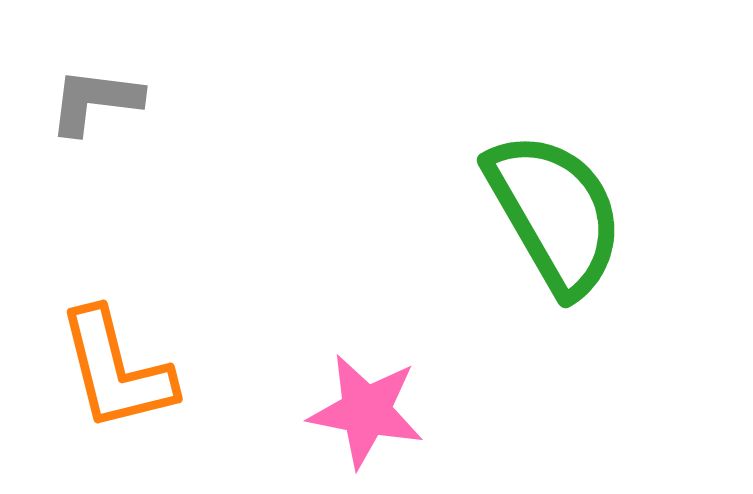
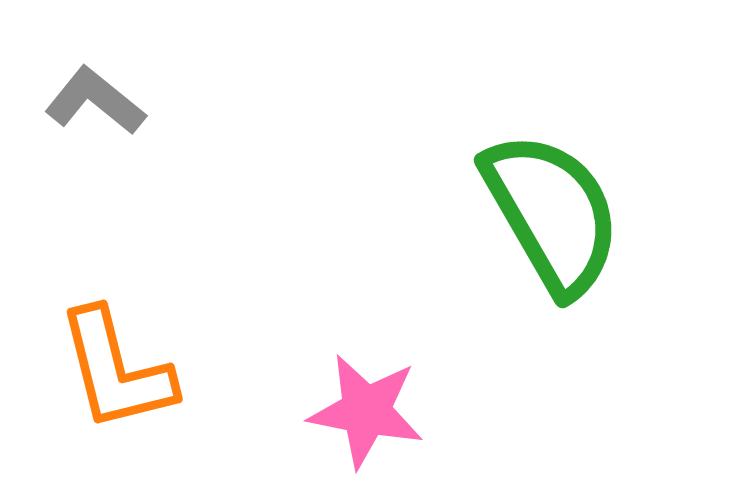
gray L-shape: rotated 32 degrees clockwise
green semicircle: moved 3 px left
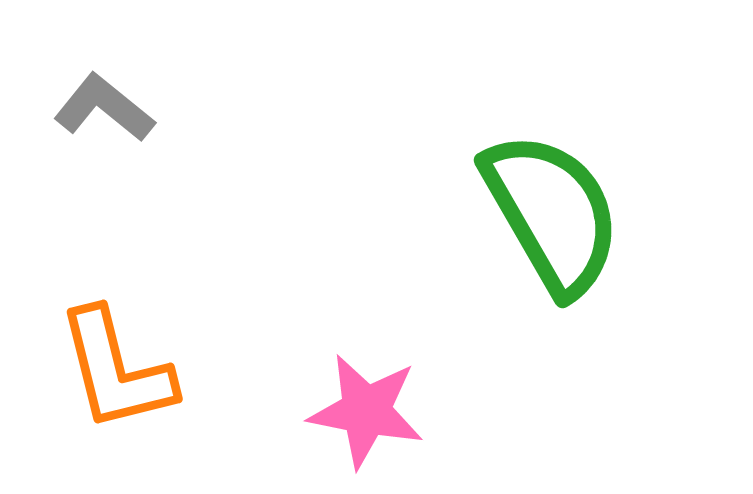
gray L-shape: moved 9 px right, 7 px down
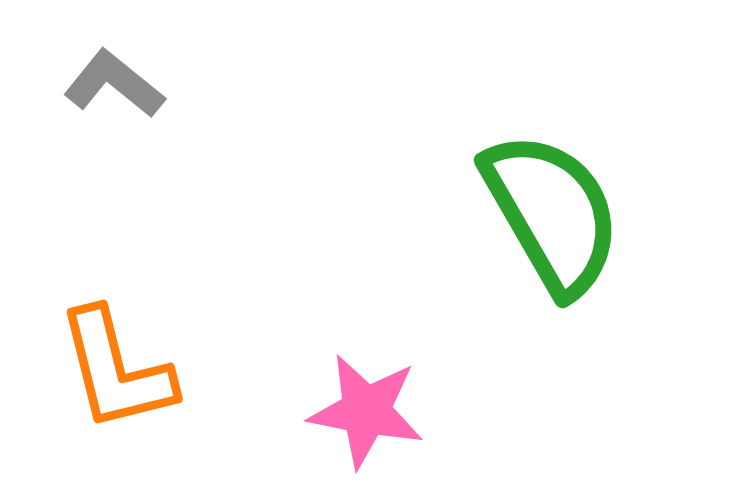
gray L-shape: moved 10 px right, 24 px up
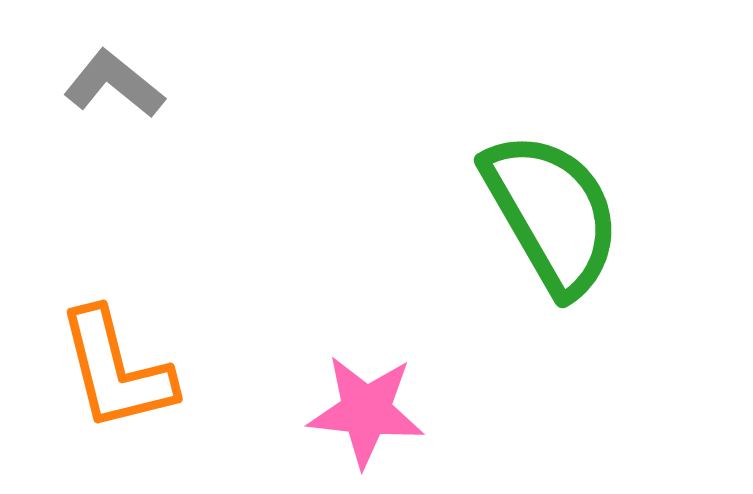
pink star: rotated 5 degrees counterclockwise
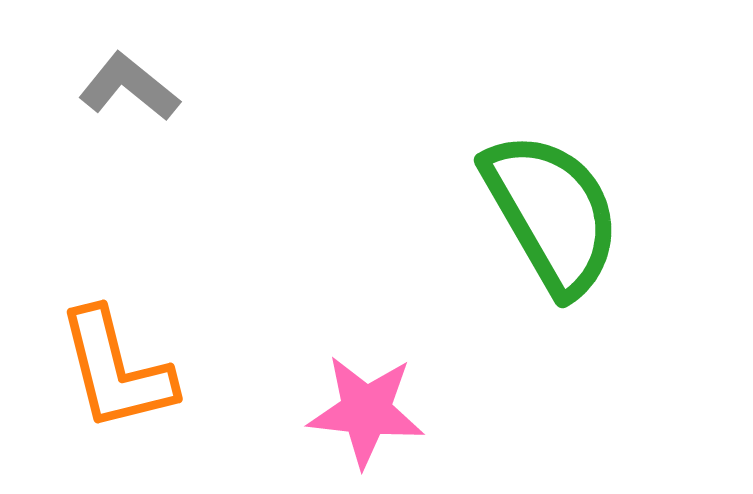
gray L-shape: moved 15 px right, 3 px down
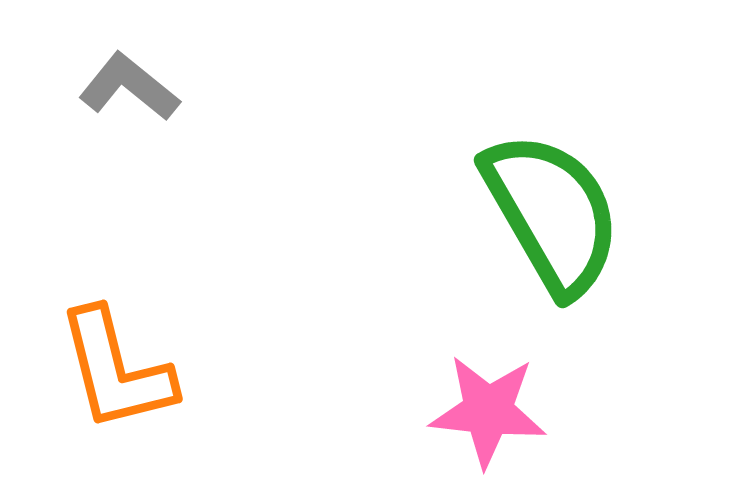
pink star: moved 122 px right
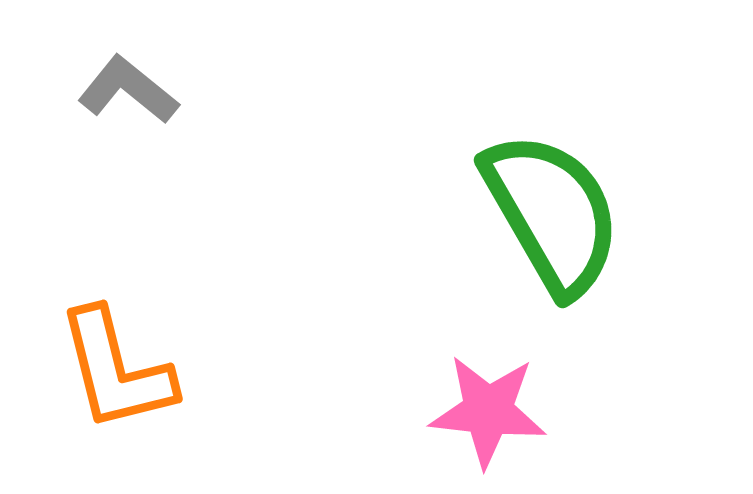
gray L-shape: moved 1 px left, 3 px down
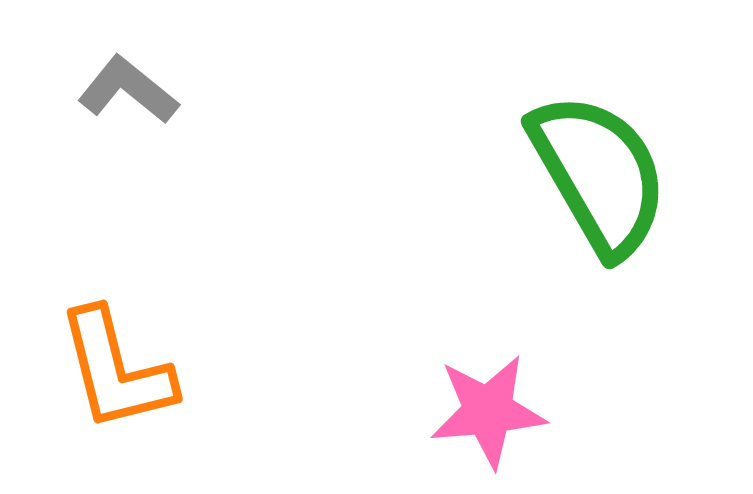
green semicircle: moved 47 px right, 39 px up
pink star: rotated 11 degrees counterclockwise
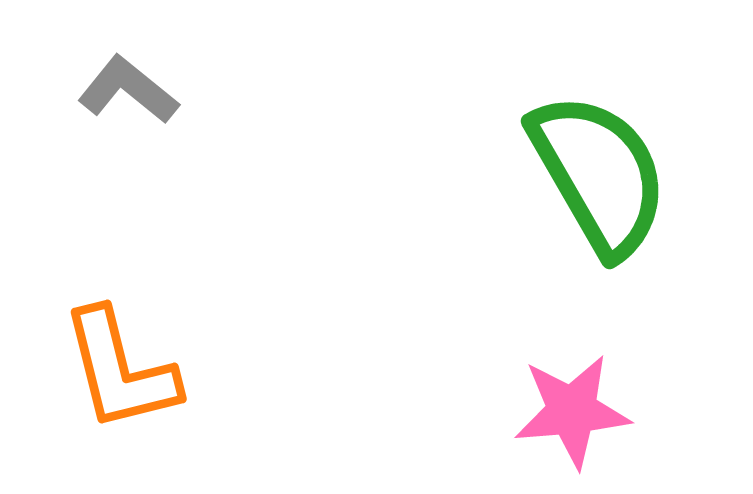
orange L-shape: moved 4 px right
pink star: moved 84 px right
